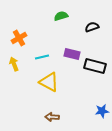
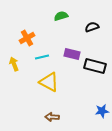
orange cross: moved 8 px right
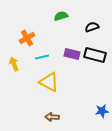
black rectangle: moved 11 px up
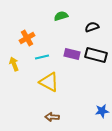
black rectangle: moved 1 px right
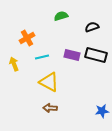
purple rectangle: moved 1 px down
brown arrow: moved 2 px left, 9 px up
